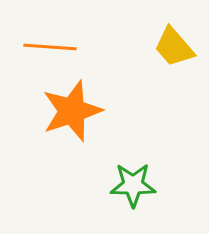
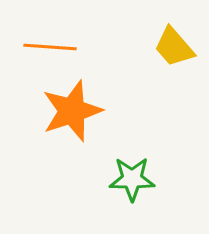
green star: moved 1 px left, 6 px up
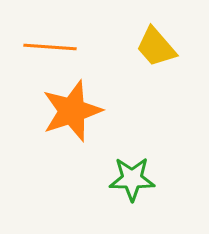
yellow trapezoid: moved 18 px left
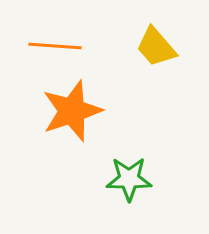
orange line: moved 5 px right, 1 px up
green star: moved 3 px left
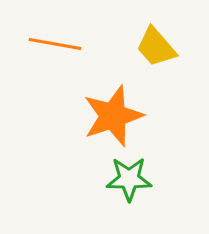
orange line: moved 2 px up; rotated 6 degrees clockwise
orange star: moved 41 px right, 5 px down
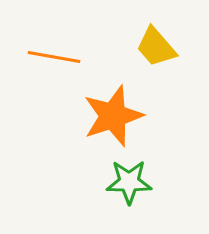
orange line: moved 1 px left, 13 px down
green star: moved 3 px down
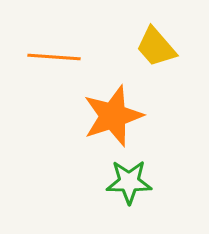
orange line: rotated 6 degrees counterclockwise
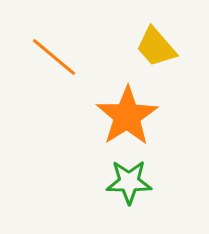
orange line: rotated 36 degrees clockwise
orange star: moved 14 px right; rotated 14 degrees counterclockwise
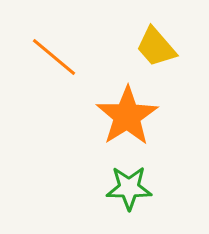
green star: moved 6 px down
